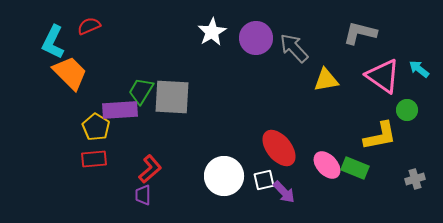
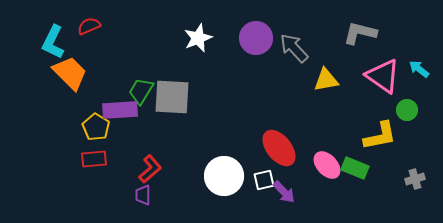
white star: moved 14 px left, 6 px down; rotated 8 degrees clockwise
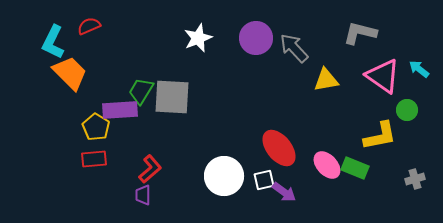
purple arrow: rotated 10 degrees counterclockwise
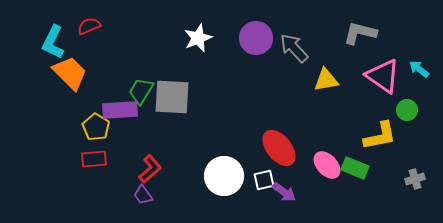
purple trapezoid: rotated 35 degrees counterclockwise
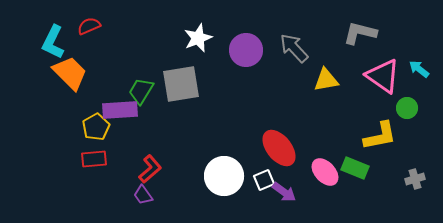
purple circle: moved 10 px left, 12 px down
gray square: moved 9 px right, 13 px up; rotated 12 degrees counterclockwise
green circle: moved 2 px up
yellow pentagon: rotated 12 degrees clockwise
pink ellipse: moved 2 px left, 7 px down
white square: rotated 10 degrees counterclockwise
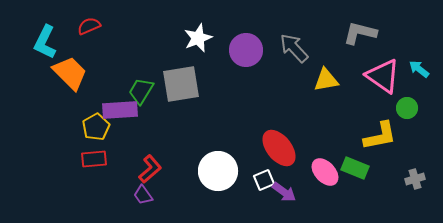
cyan L-shape: moved 8 px left
white circle: moved 6 px left, 5 px up
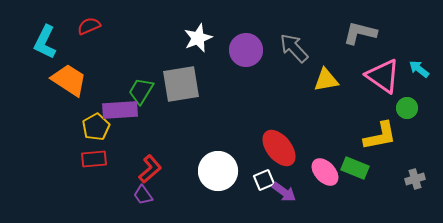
orange trapezoid: moved 1 px left, 7 px down; rotated 12 degrees counterclockwise
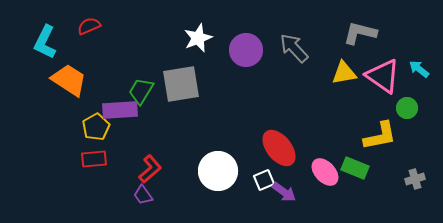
yellow triangle: moved 18 px right, 7 px up
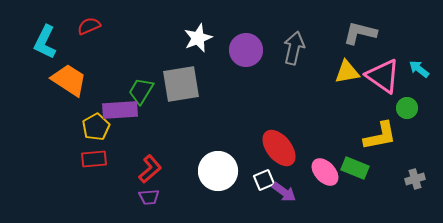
gray arrow: rotated 56 degrees clockwise
yellow triangle: moved 3 px right, 1 px up
purple trapezoid: moved 6 px right, 2 px down; rotated 60 degrees counterclockwise
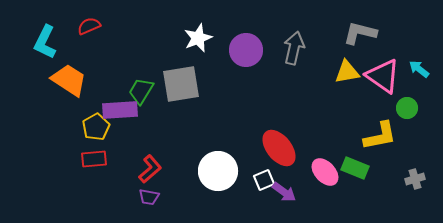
purple trapezoid: rotated 15 degrees clockwise
